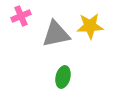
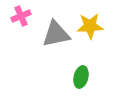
green ellipse: moved 18 px right
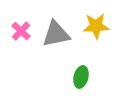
pink cross: moved 15 px down; rotated 24 degrees counterclockwise
yellow star: moved 6 px right
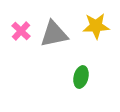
gray triangle: moved 2 px left
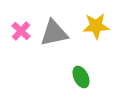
gray triangle: moved 1 px up
green ellipse: rotated 40 degrees counterclockwise
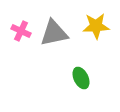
pink cross: rotated 18 degrees counterclockwise
green ellipse: moved 1 px down
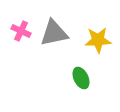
yellow star: moved 2 px right, 14 px down
